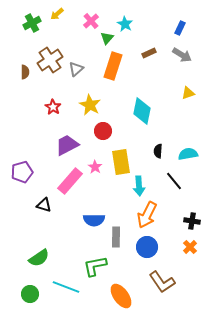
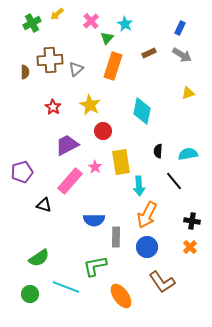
brown cross: rotated 30 degrees clockwise
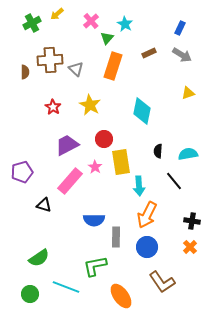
gray triangle: rotated 35 degrees counterclockwise
red circle: moved 1 px right, 8 px down
